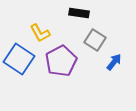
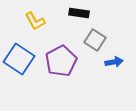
yellow L-shape: moved 5 px left, 12 px up
blue arrow: rotated 42 degrees clockwise
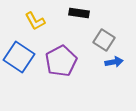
gray square: moved 9 px right
blue square: moved 2 px up
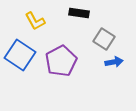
gray square: moved 1 px up
blue square: moved 1 px right, 2 px up
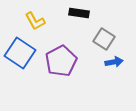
blue square: moved 2 px up
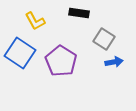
purple pentagon: rotated 12 degrees counterclockwise
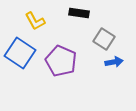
purple pentagon: rotated 8 degrees counterclockwise
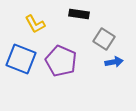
black rectangle: moved 1 px down
yellow L-shape: moved 3 px down
blue square: moved 1 px right, 6 px down; rotated 12 degrees counterclockwise
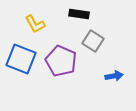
gray square: moved 11 px left, 2 px down
blue arrow: moved 14 px down
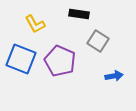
gray square: moved 5 px right
purple pentagon: moved 1 px left
